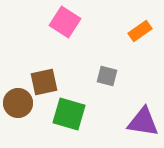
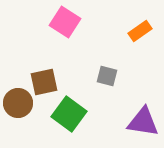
green square: rotated 20 degrees clockwise
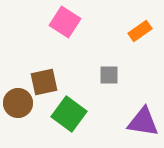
gray square: moved 2 px right, 1 px up; rotated 15 degrees counterclockwise
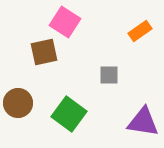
brown square: moved 30 px up
